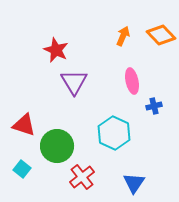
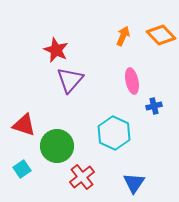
purple triangle: moved 4 px left, 2 px up; rotated 12 degrees clockwise
cyan square: rotated 18 degrees clockwise
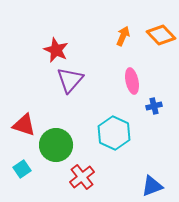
green circle: moved 1 px left, 1 px up
blue triangle: moved 18 px right, 3 px down; rotated 35 degrees clockwise
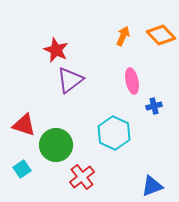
purple triangle: rotated 12 degrees clockwise
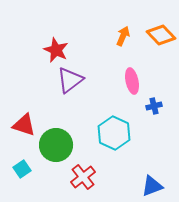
red cross: moved 1 px right
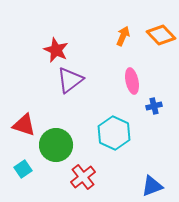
cyan square: moved 1 px right
